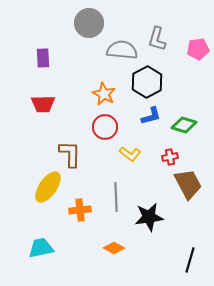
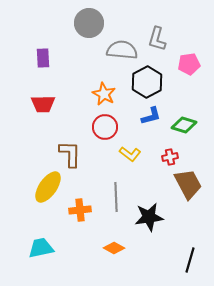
pink pentagon: moved 9 px left, 15 px down
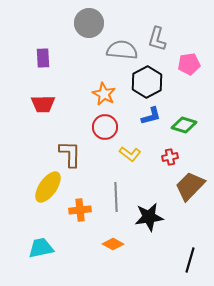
brown trapezoid: moved 2 px right, 2 px down; rotated 108 degrees counterclockwise
orange diamond: moved 1 px left, 4 px up
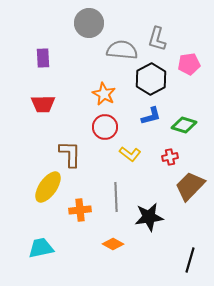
black hexagon: moved 4 px right, 3 px up
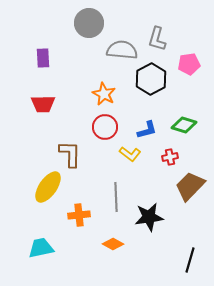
blue L-shape: moved 4 px left, 14 px down
orange cross: moved 1 px left, 5 px down
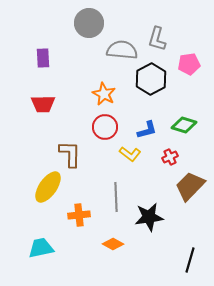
red cross: rotated 14 degrees counterclockwise
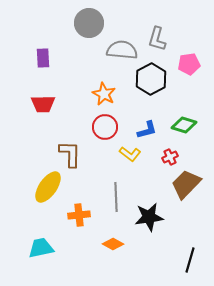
brown trapezoid: moved 4 px left, 2 px up
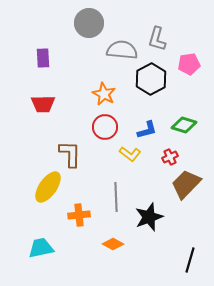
black star: rotated 12 degrees counterclockwise
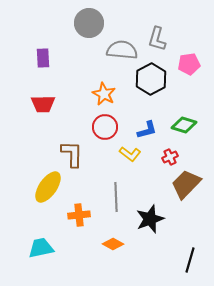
brown L-shape: moved 2 px right
black star: moved 1 px right, 2 px down
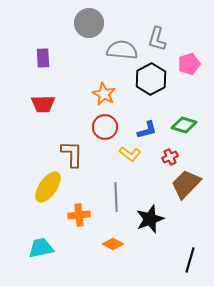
pink pentagon: rotated 10 degrees counterclockwise
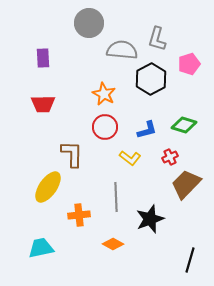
yellow L-shape: moved 4 px down
